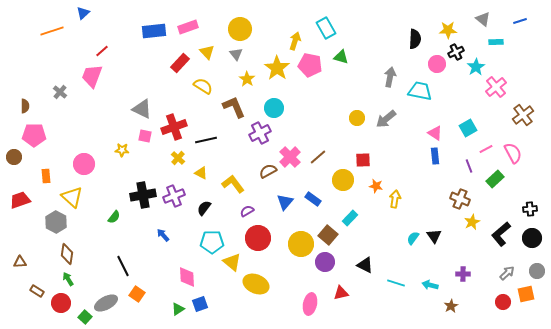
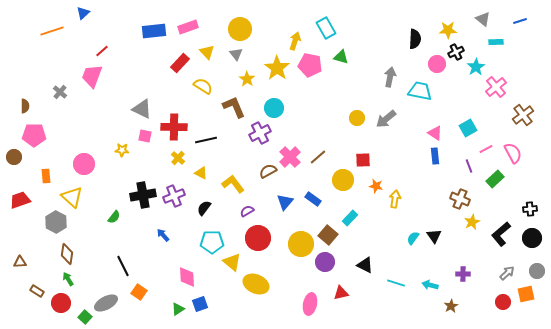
red cross at (174, 127): rotated 20 degrees clockwise
orange square at (137, 294): moved 2 px right, 2 px up
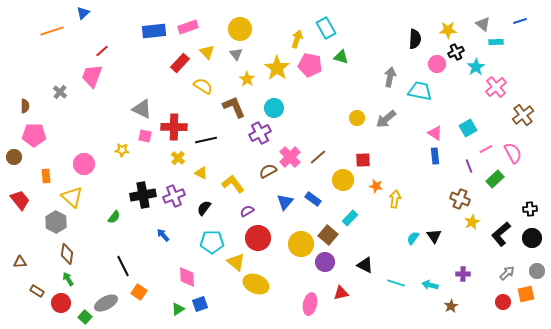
gray triangle at (483, 19): moved 5 px down
yellow arrow at (295, 41): moved 2 px right, 2 px up
red trapezoid at (20, 200): rotated 70 degrees clockwise
yellow triangle at (232, 262): moved 4 px right
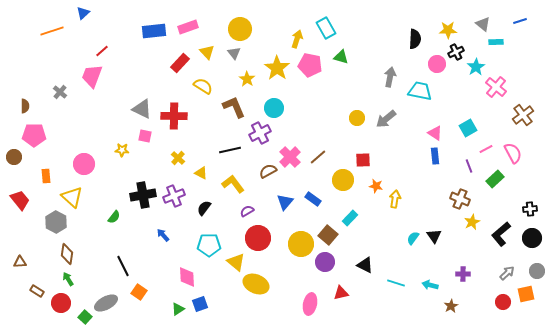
gray triangle at (236, 54): moved 2 px left, 1 px up
pink cross at (496, 87): rotated 10 degrees counterclockwise
red cross at (174, 127): moved 11 px up
black line at (206, 140): moved 24 px right, 10 px down
cyan pentagon at (212, 242): moved 3 px left, 3 px down
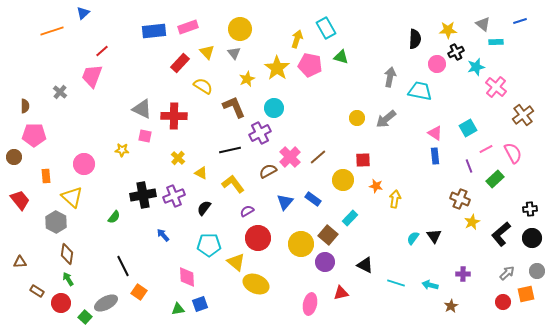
cyan star at (476, 67): rotated 18 degrees clockwise
yellow star at (247, 79): rotated 14 degrees clockwise
green triangle at (178, 309): rotated 24 degrees clockwise
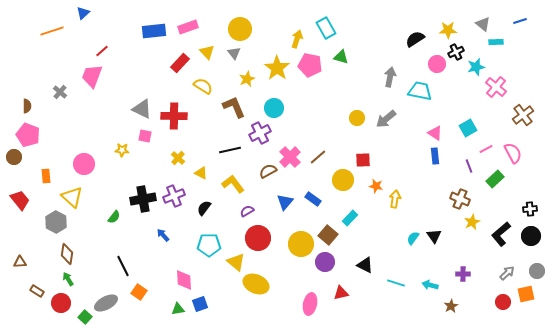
black semicircle at (415, 39): rotated 126 degrees counterclockwise
brown semicircle at (25, 106): moved 2 px right
pink pentagon at (34, 135): moved 6 px left; rotated 20 degrees clockwise
black cross at (143, 195): moved 4 px down
black circle at (532, 238): moved 1 px left, 2 px up
pink diamond at (187, 277): moved 3 px left, 3 px down
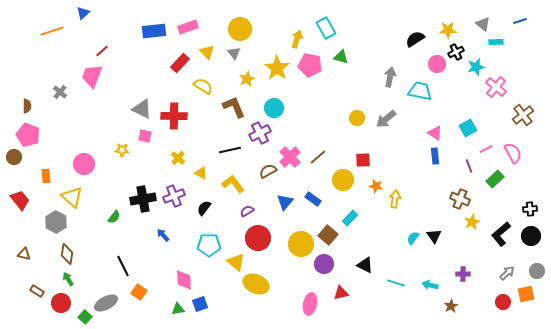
brown triangle at (20, 262): moved 4 px right, 8 px up; rotated 16 degrees clockwise
purple circle at (325, 262): moved 1 px left, 2 px down
